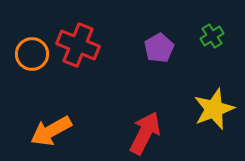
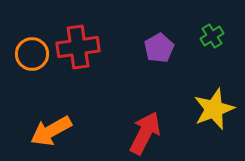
red cross: moved 2 px down; rotated 30 degrees counterclockwise
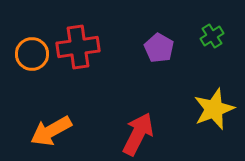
purple pentagon: rotated 12 degrees counterclockwise
red arrow: moved 7 px left, 1 px down
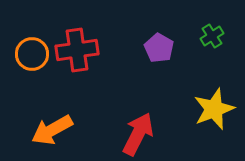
red cross: moved 1 px left, 3 px down
orange arrow: moved 1 px right, 1 px up
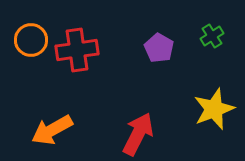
orange circle: moved 1 px left, 14 px up
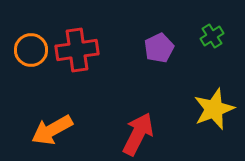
orange circle: moved 10 px down
purple pentagon: rotated 16 degrees clockwise
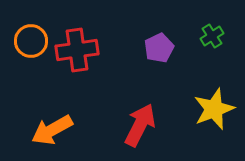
orange circle: moved 9 px up
red arrow: moved 2 px right, 9 px up
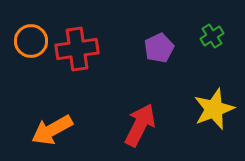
red cross: moved 1 px up
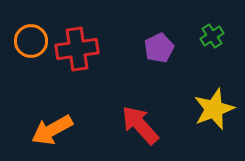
red arrow: rotated 69 degrees counterclockwise
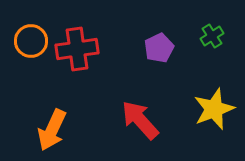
red arrow: moved 5 px up
orange arrow: rotated 36 degrees counterclockwise
